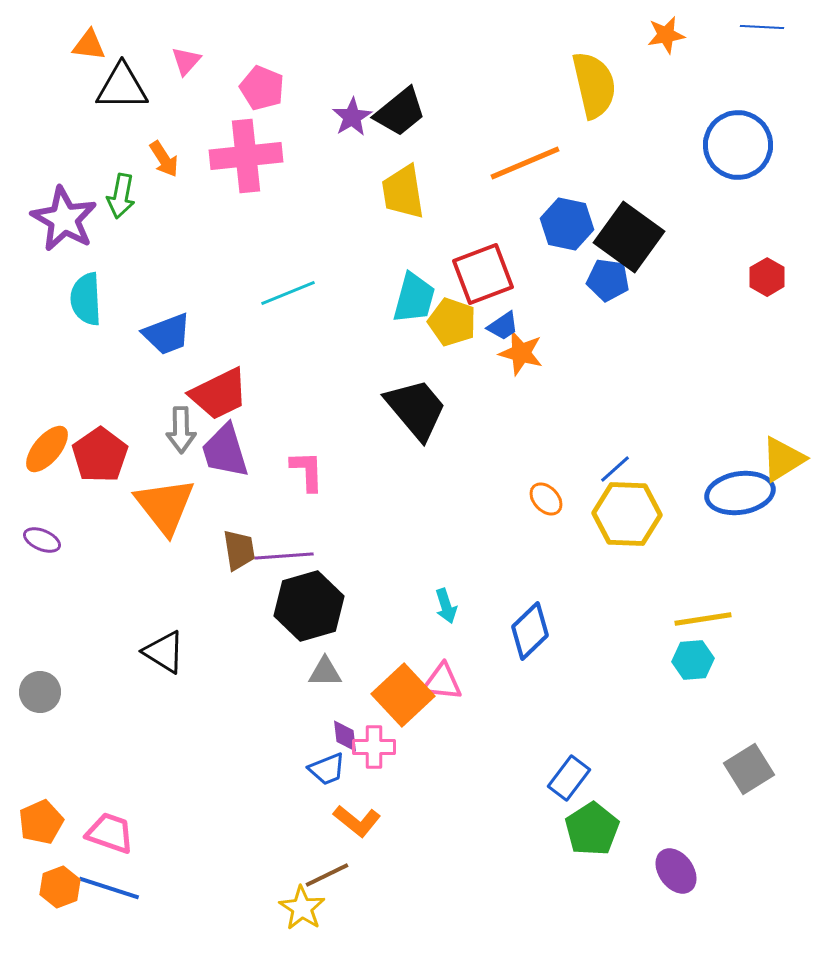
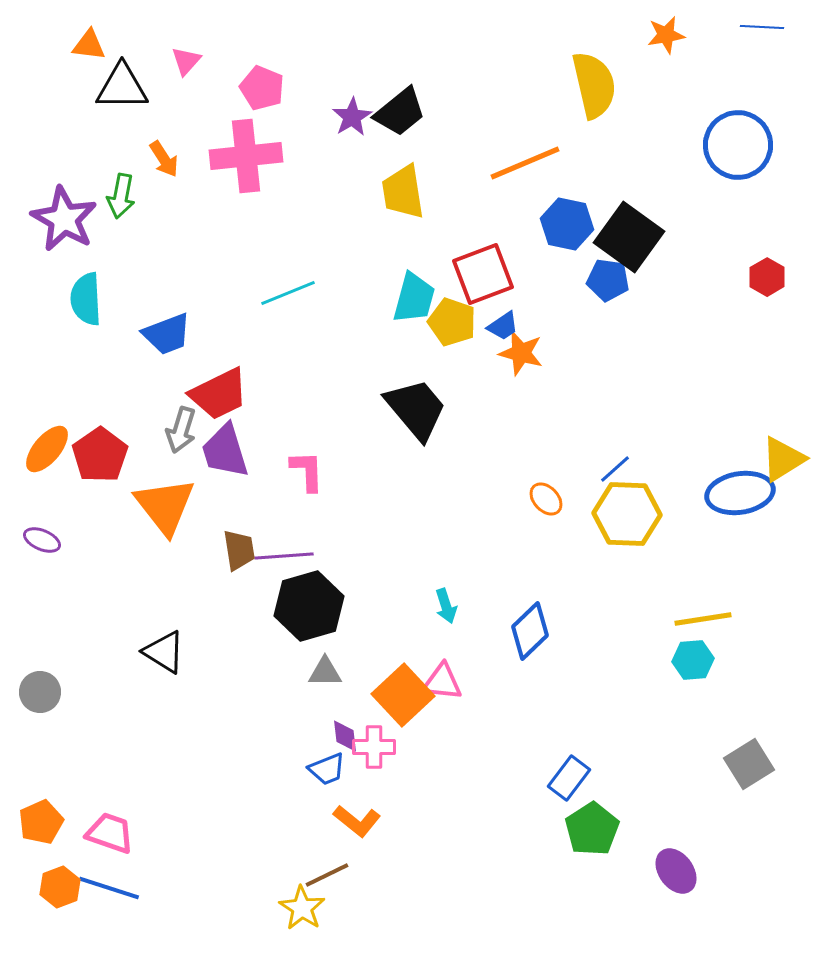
gray arrow at (181, 430): rotated 18 degrees clockwise
gray square at (749, 769): moved 5 px up
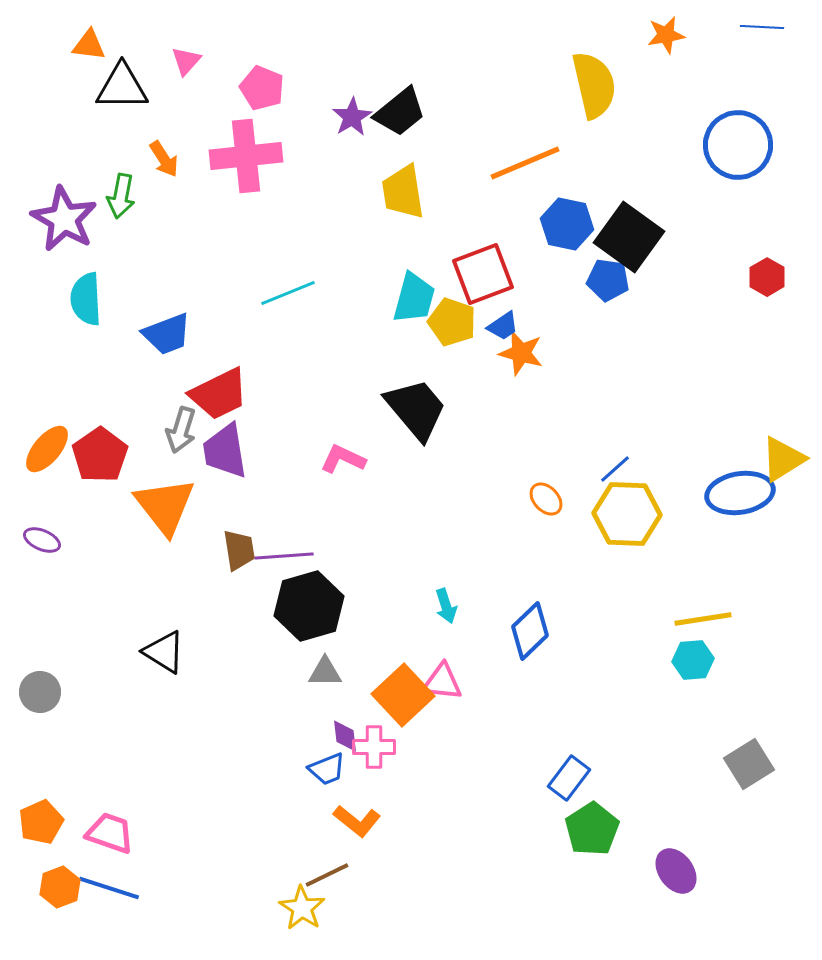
purple trapezoid at (225, 451): rotated 8 degrees clockwise
pink L-shape at (307, 471): moved 36 px right, 12 px up; rotated 63 degrees counterclockwise
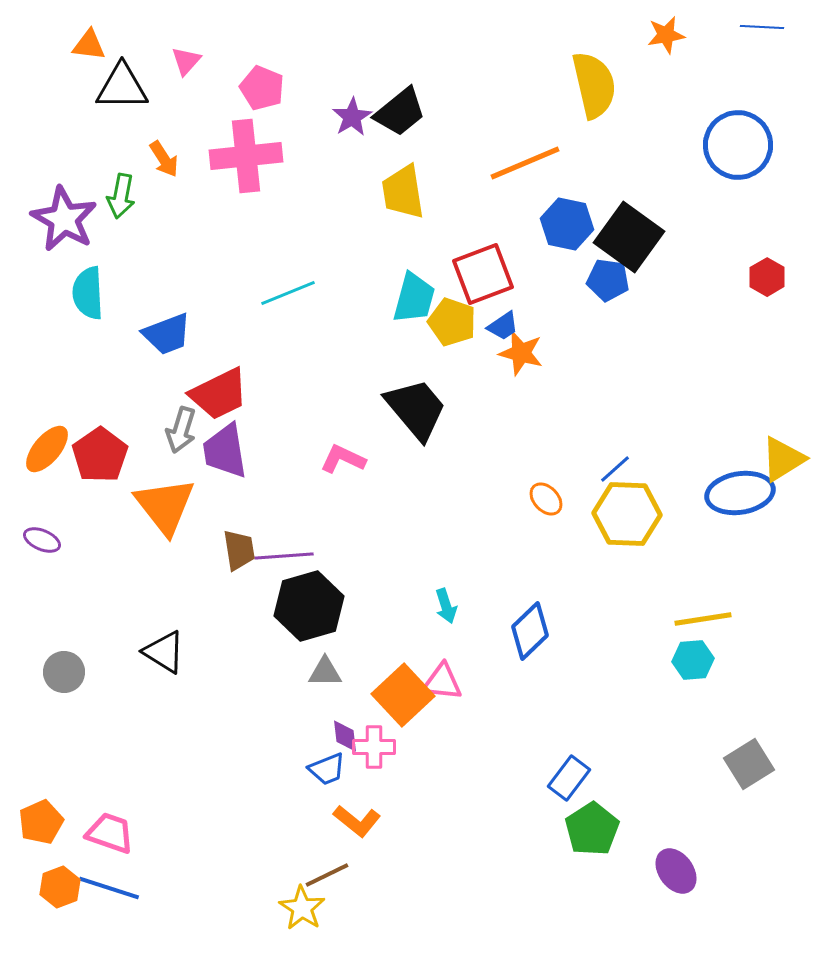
cyan semicircle at (86, 299): moved 2 px right, 6 px up
gray circle at (40, 692): moved 24 px right, 20 px up
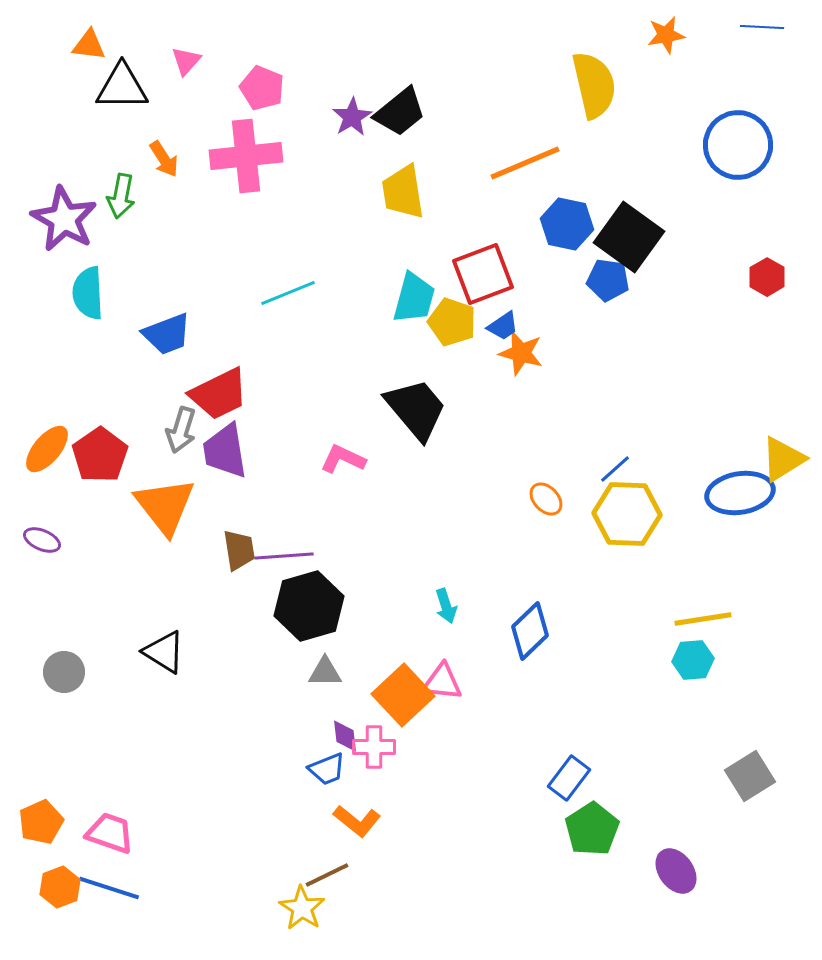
gray square at (749, 764): moved 1 px right, 12 px down
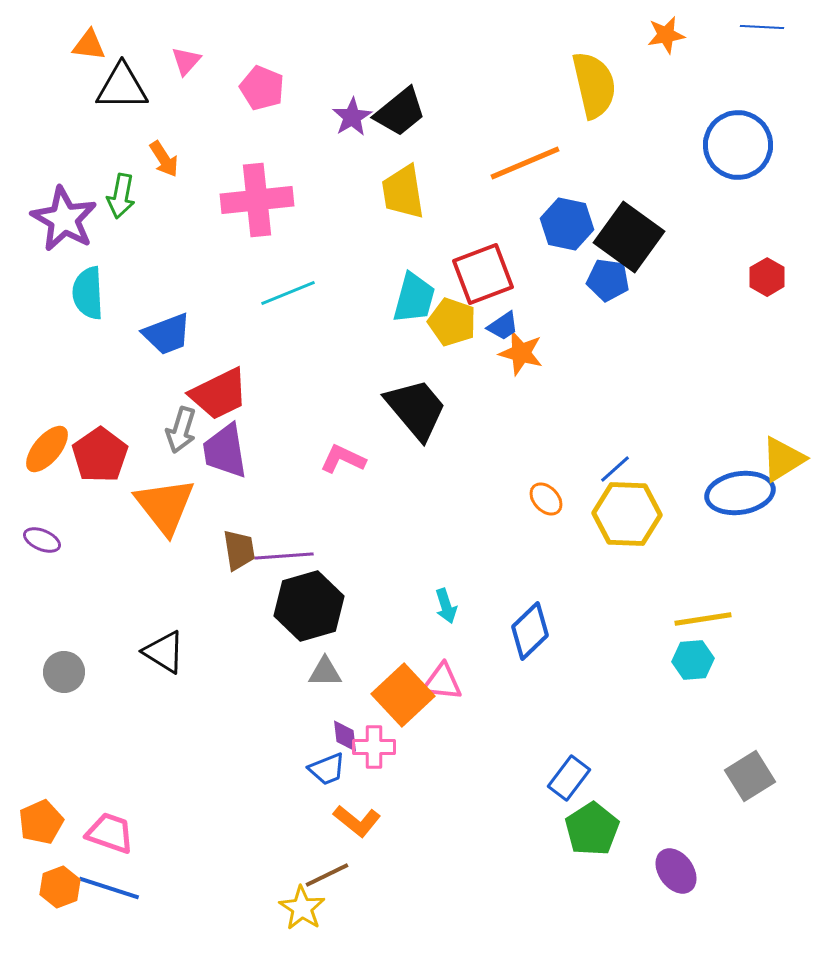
pink cross at (246, 156): moved 11 px right, 44 px down
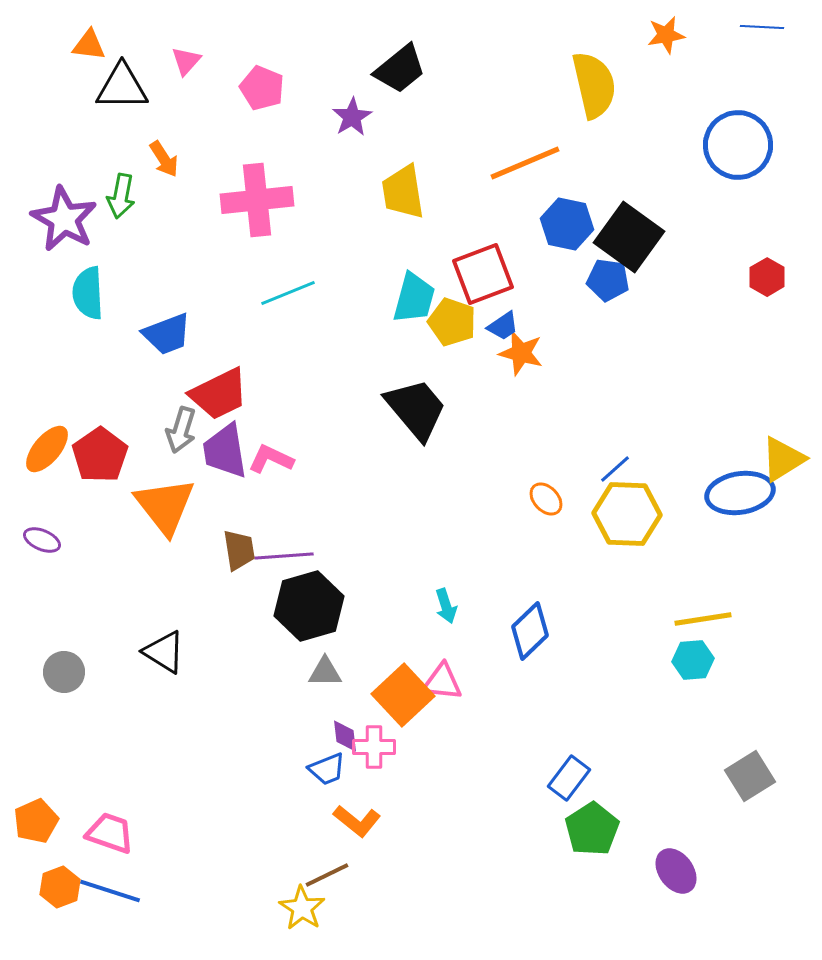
black trapezoid at (400, 112): moved 43 px up
pink L-shape at (343, 459): moved 72 px left
orange pentagon at (41, 822): moved 5 px left, 1 px up
blue line at (109, 888): moved 1 px right, 3 px down
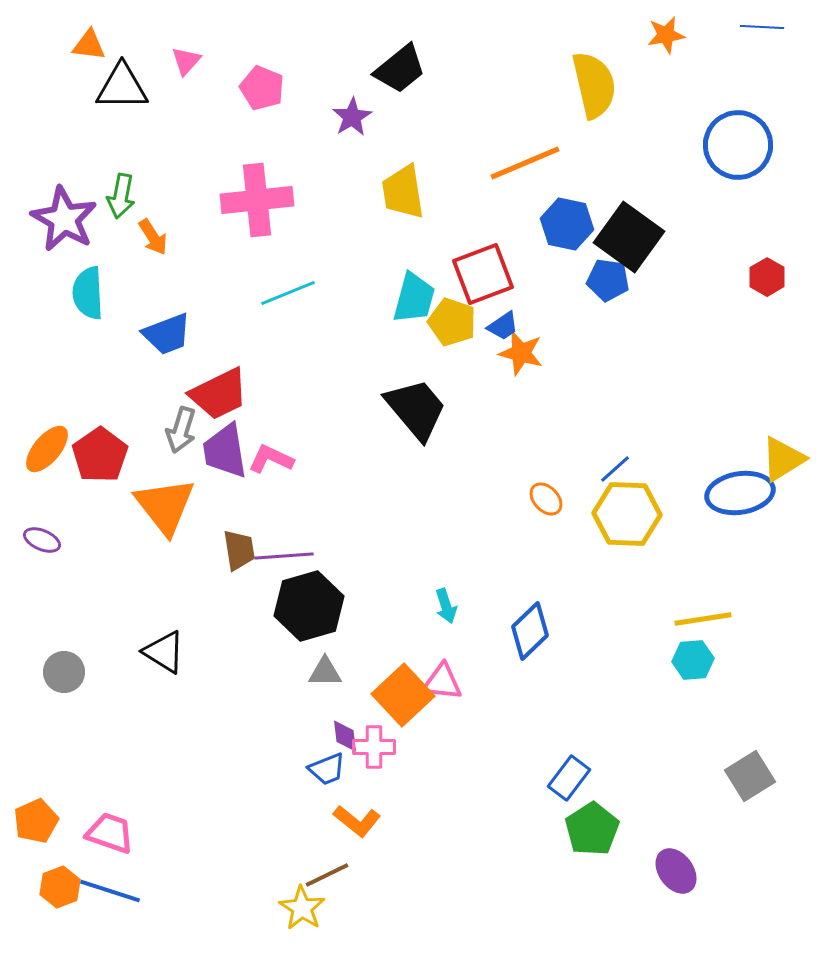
orange arrow at (164, 159): moved 11 px left, 78 px down
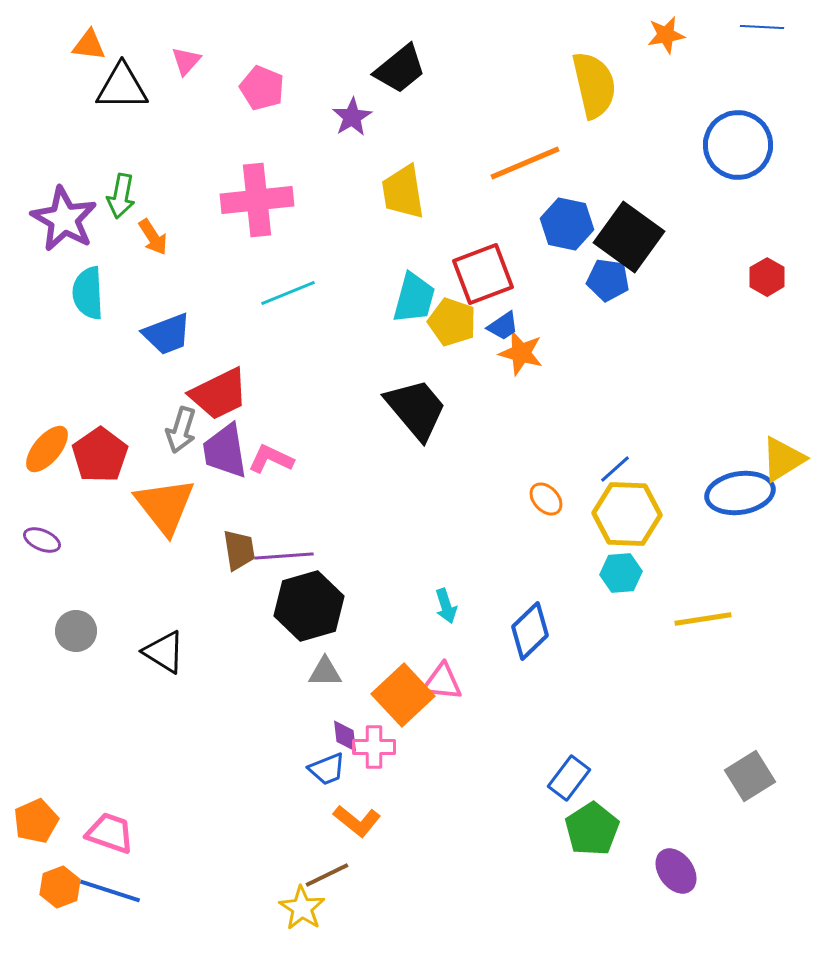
cyan hexagon at (693, 660): moved 72 px left, 87 px up
gray circle at (64, 672): moved 12 px right, 41 px up
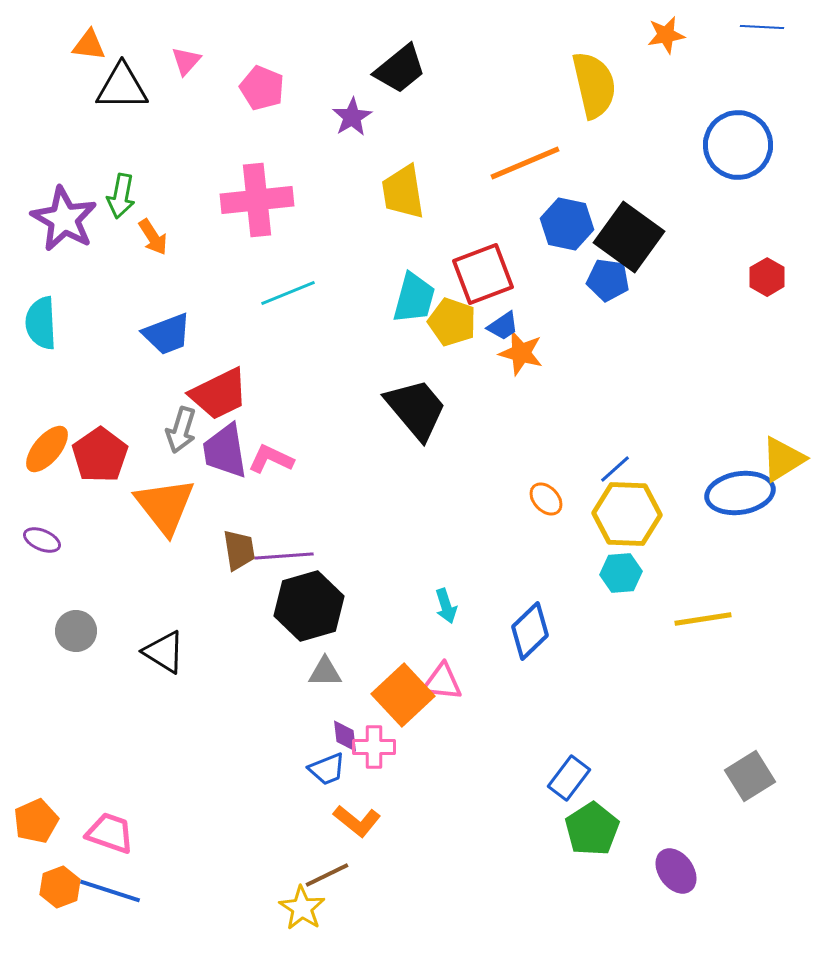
cyan semicircle at (88, 293): moved 47 px left, 30 px down
